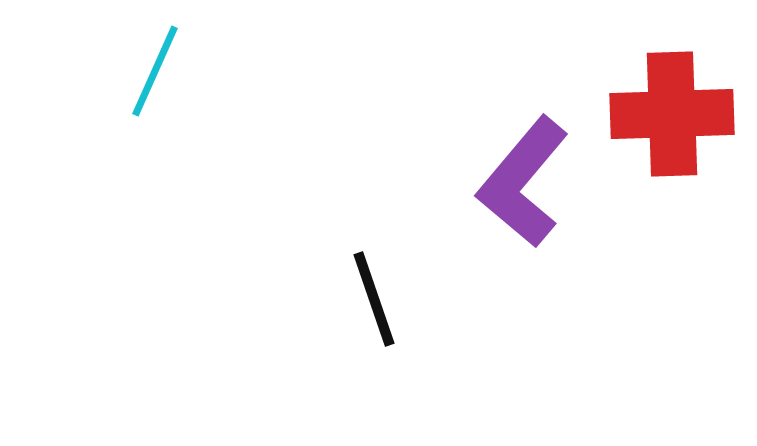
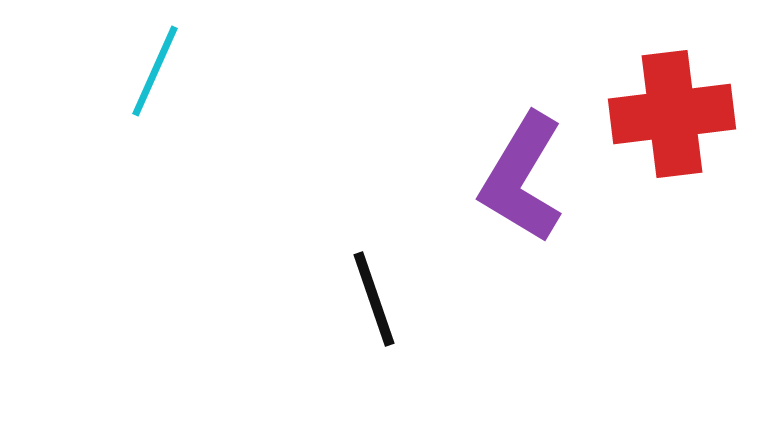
red cross: rotated 5 degrees counterclockwise
purple L-shape: moved 1 px left, 4 px up; rotated 9 degrees counterclockwise
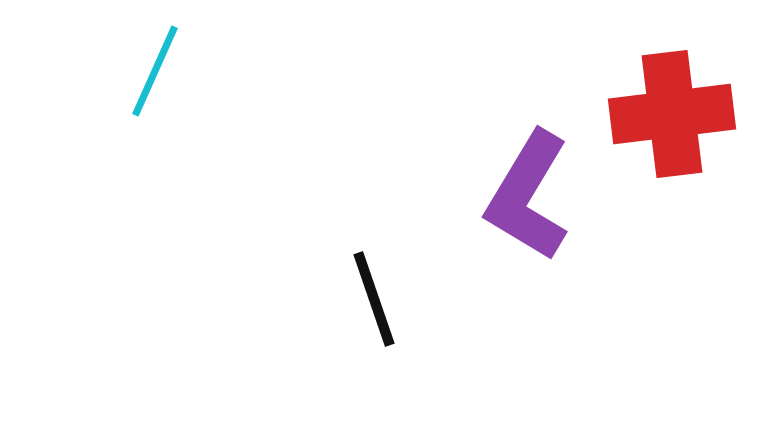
purple L-shape: moved 6 px right, 18 px down
